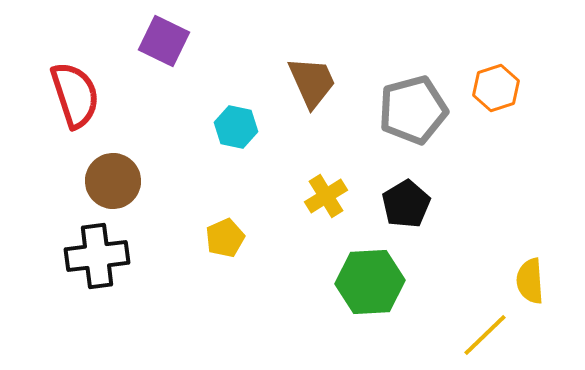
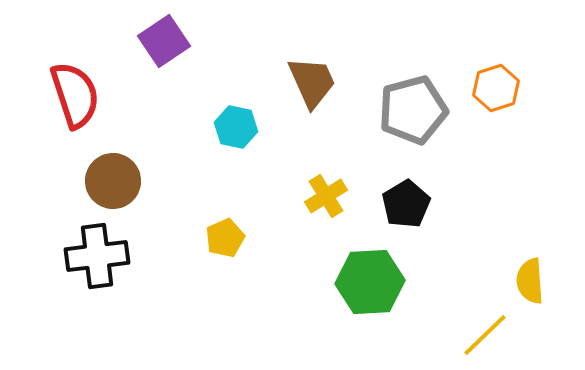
purple square: rotated 30 degrees clockwise
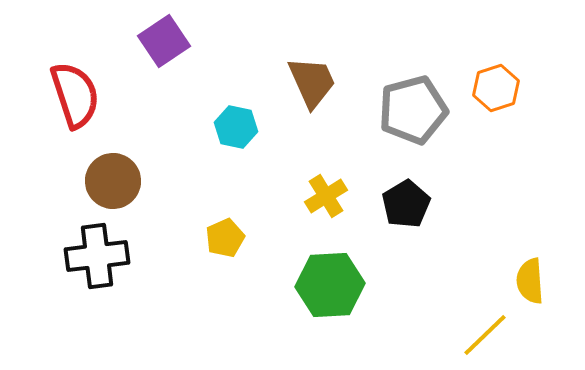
green hexagon: moved 40 px left, 3 px down
